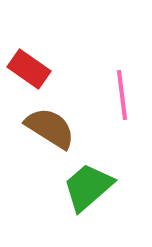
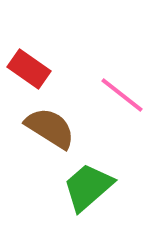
pink line: rotated 45 degrees counterclockwise
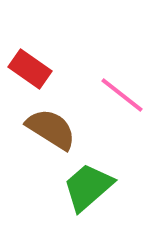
red rectangle: moved 1 px right
brown semicircle: moved 1 px right, 1 px down
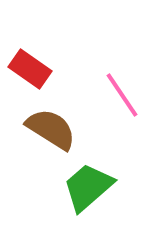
pink line: rotated 18 degrees clockwise
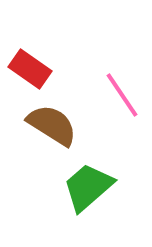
brown semicircle: moved 1 px right, 4 px up
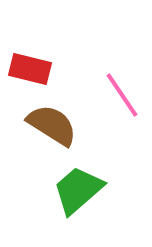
red rectangle: rotated 21 degrees counterclockwise
green trapezoid: moved 10 px left, 3 px down
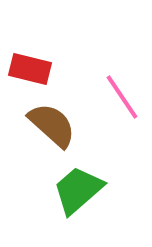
pink line: moved 2 px down
brown semicircle: rotated 10 degrees clockwise
